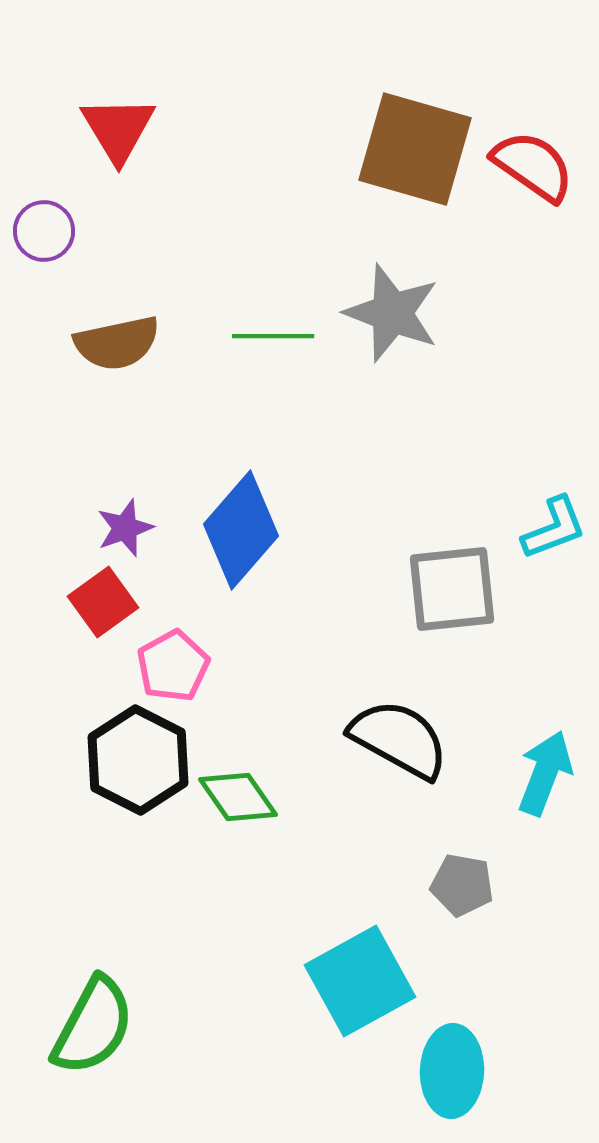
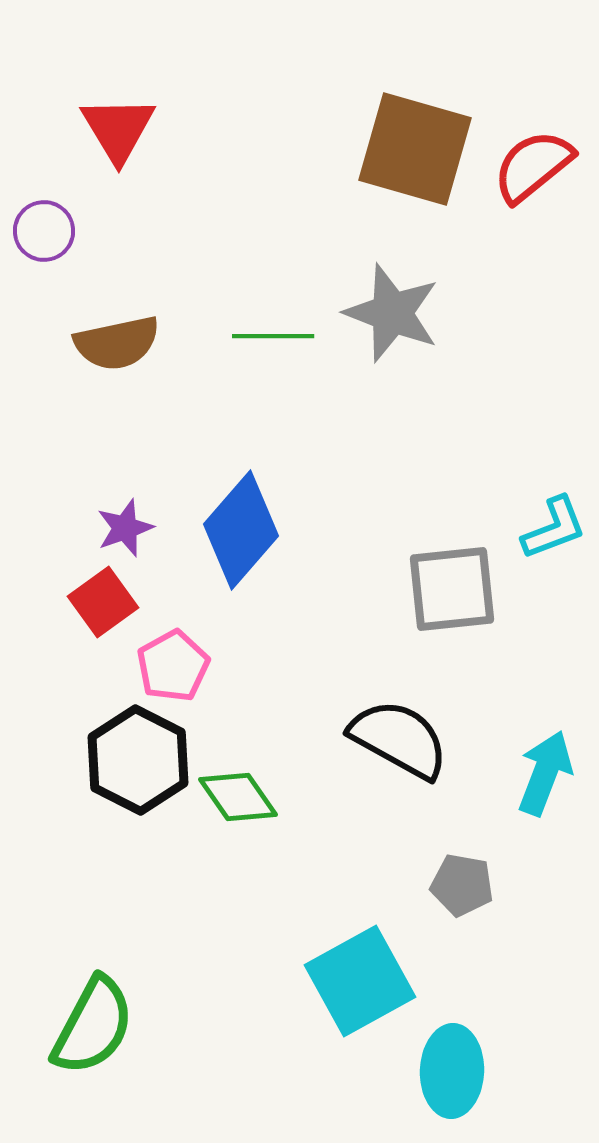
red semicircle: rotated 74 degrees counterclockwise
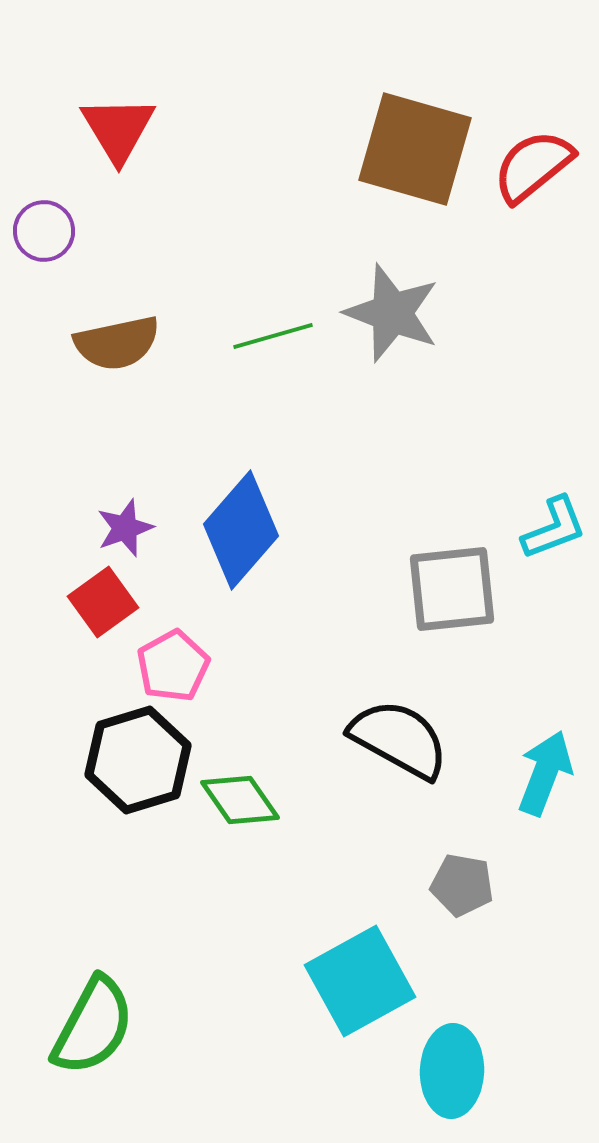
green line: rotated 16 degrees counterclockwise
black hexagon: rotated 16 degrees clockwise
green diamond: moved 2 px right, 3 px down
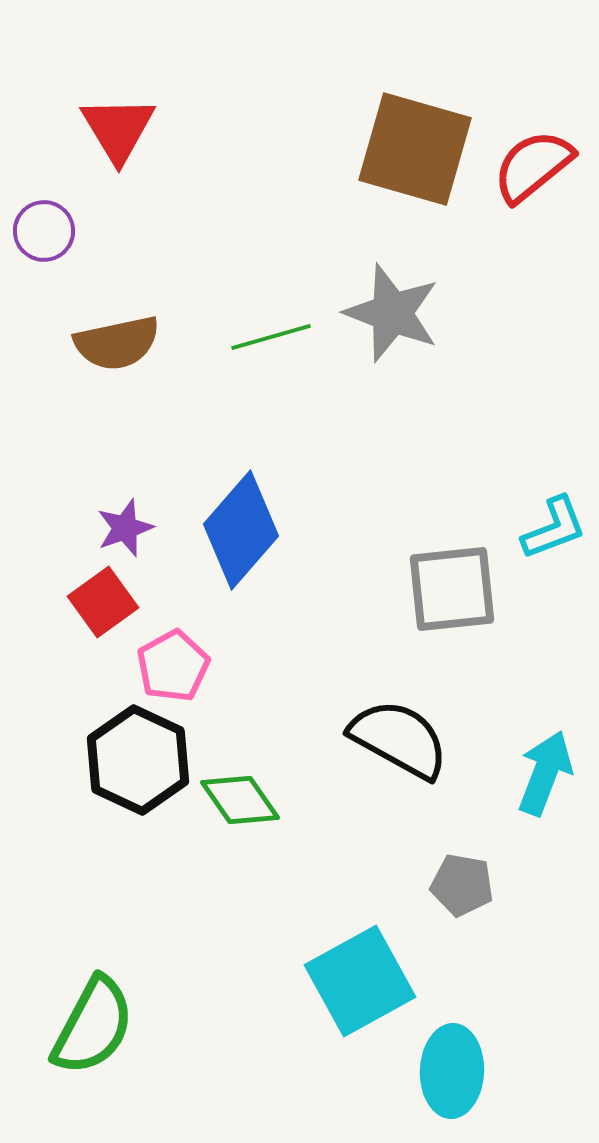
green line: moved 2 px left, 1 px down
black hexagon: rotated 18 degrees counterclockwise
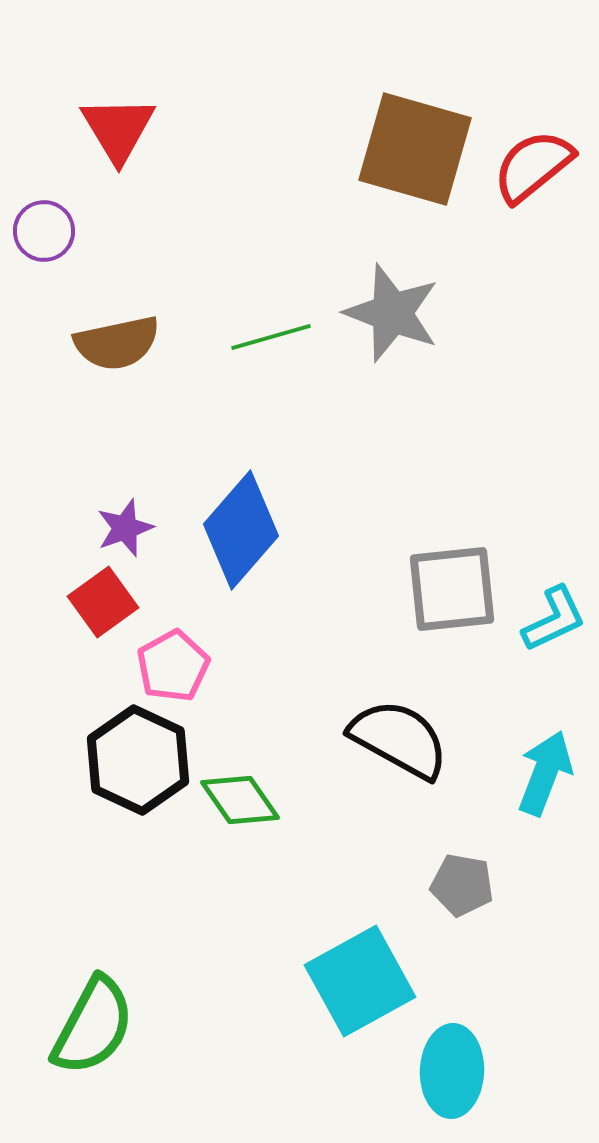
cyan L-shape: moved 91 px down; rotated 4 degrees counterclockwise
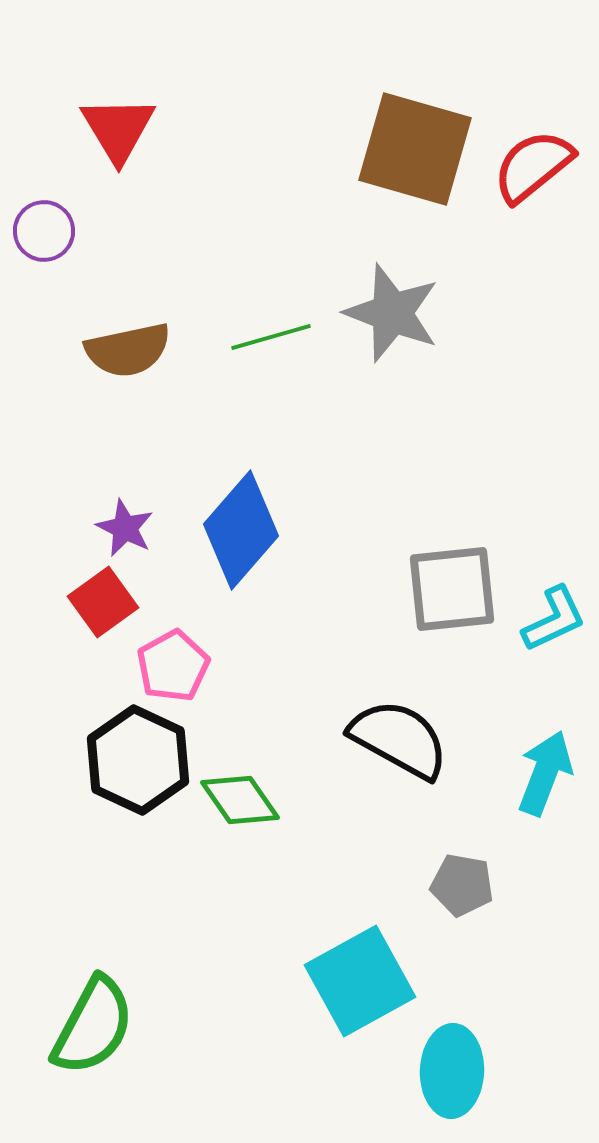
brown semicircle: moved 11 px right, 7 px down
purple star: rotated 26 degrees counterclockwise
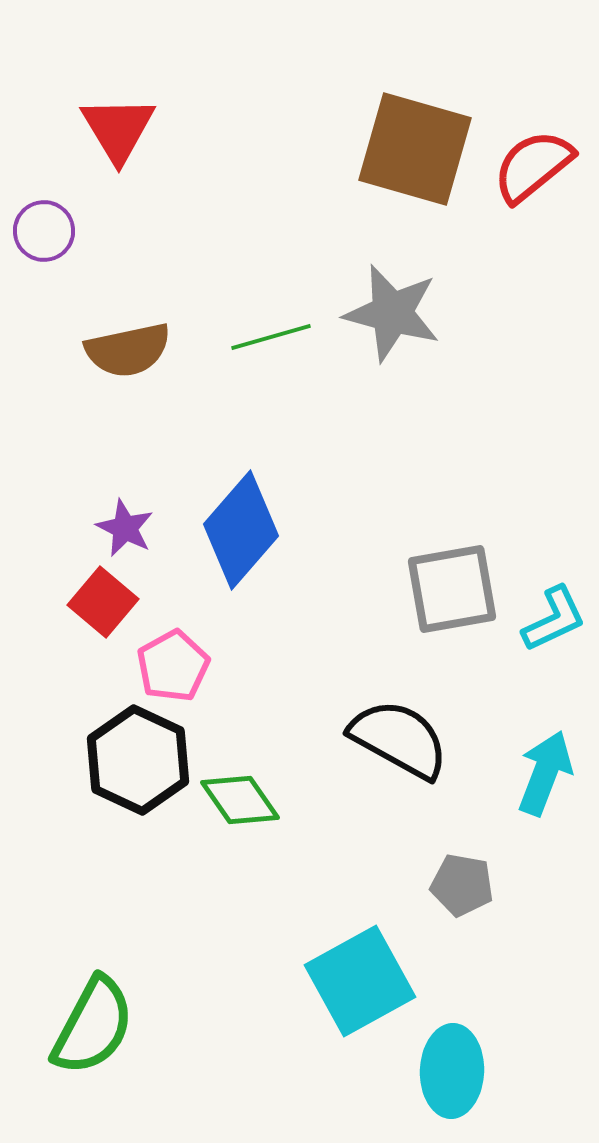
gray star: rotated 6 degrees counterclockwise
gray square: rotated 4 degrees counterclockwise
red square: rotated 14 degrees counterclockwise
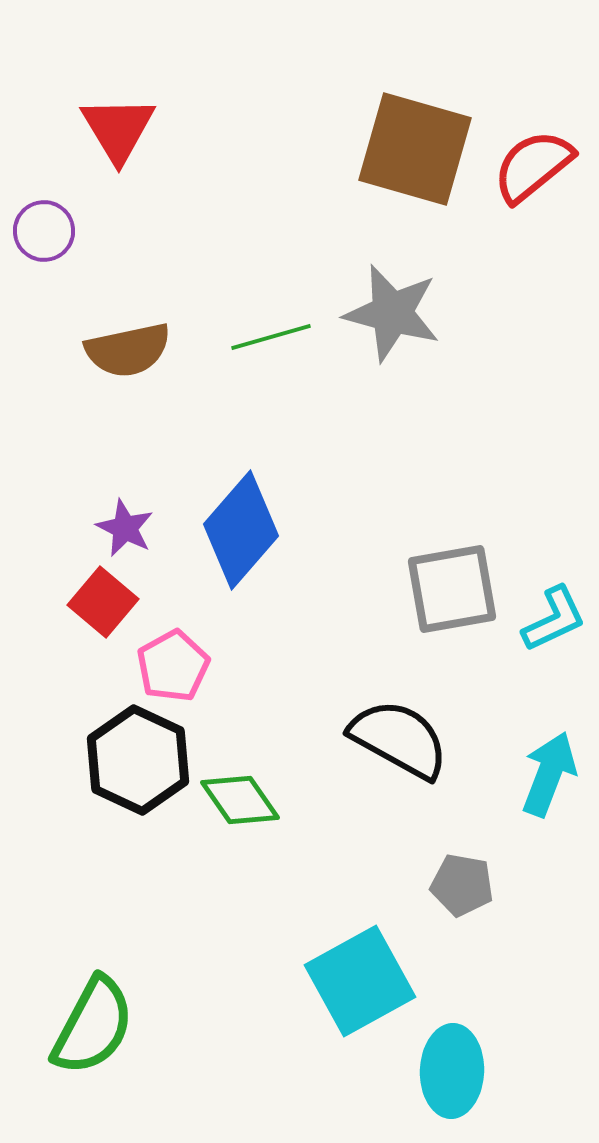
cyan arrow: moved 4 px right, 1 px down
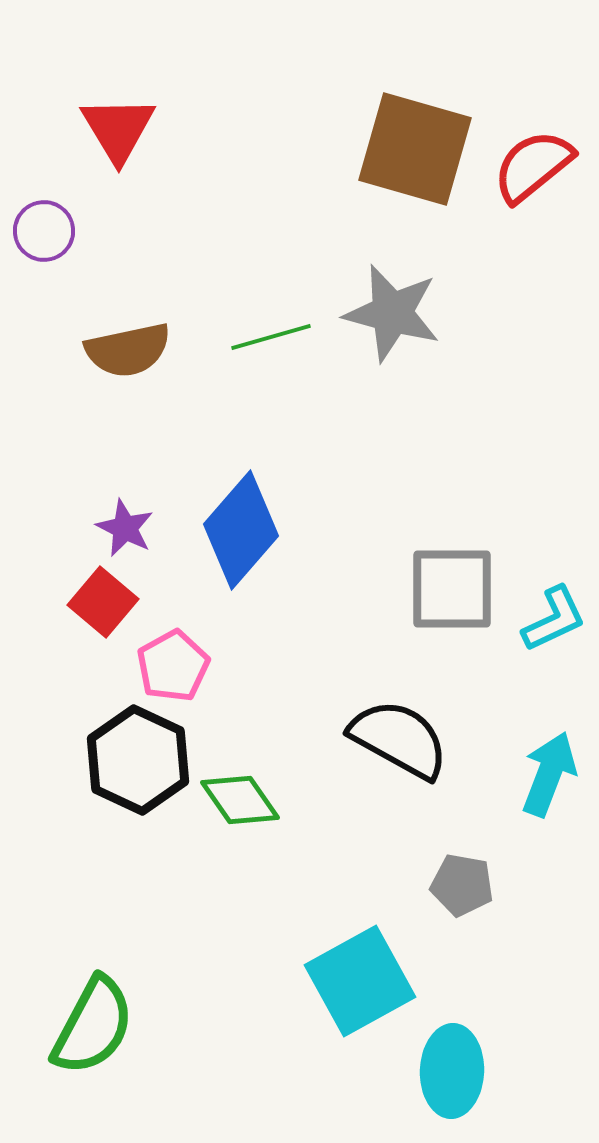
gray square: rotated 10 degrees clockwise
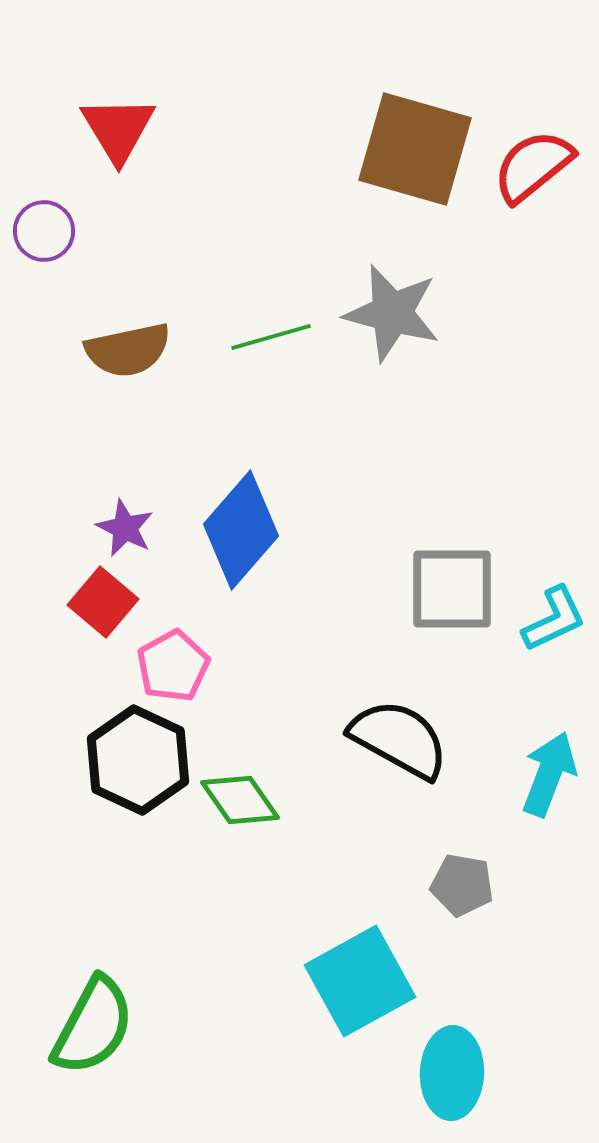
cyan ellipse: moved 2 px down
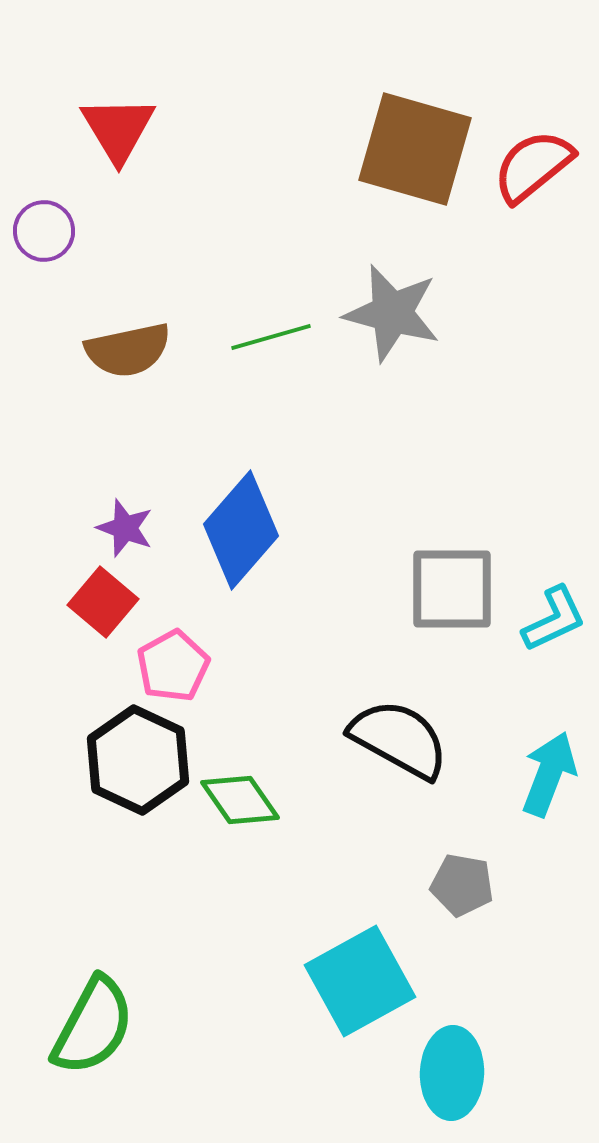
purple star: rotated 6 degrees counterclockwise
